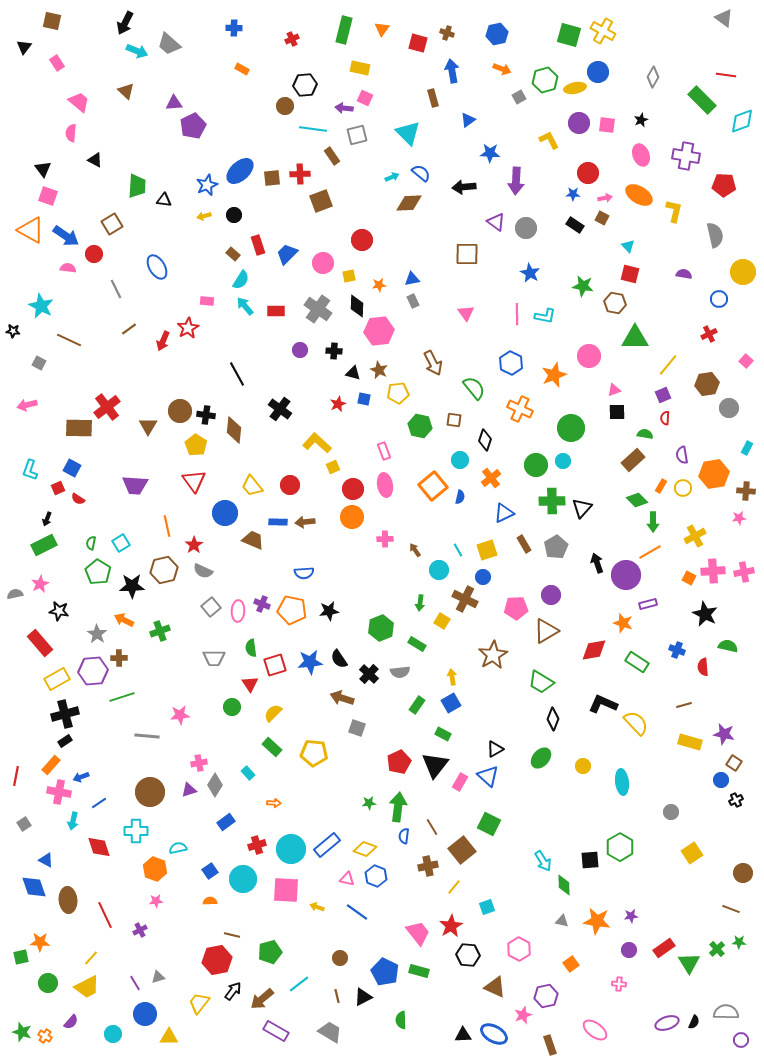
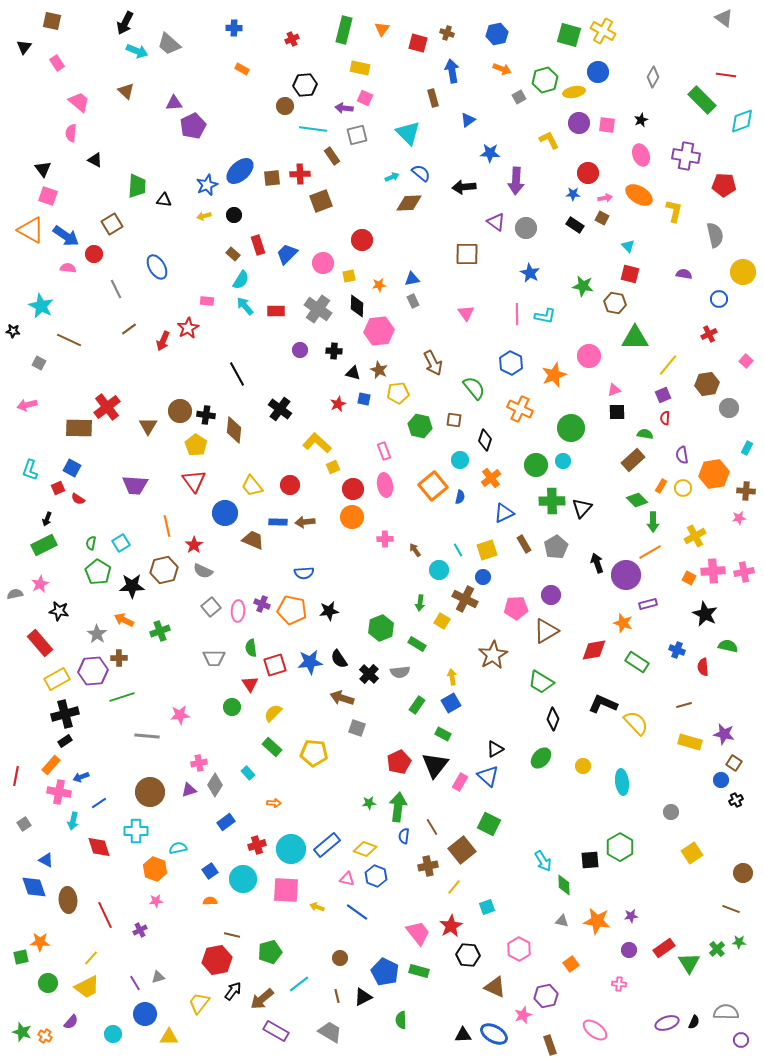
yellow ellipse at (575, 88): moved 1 px left, 4 px down
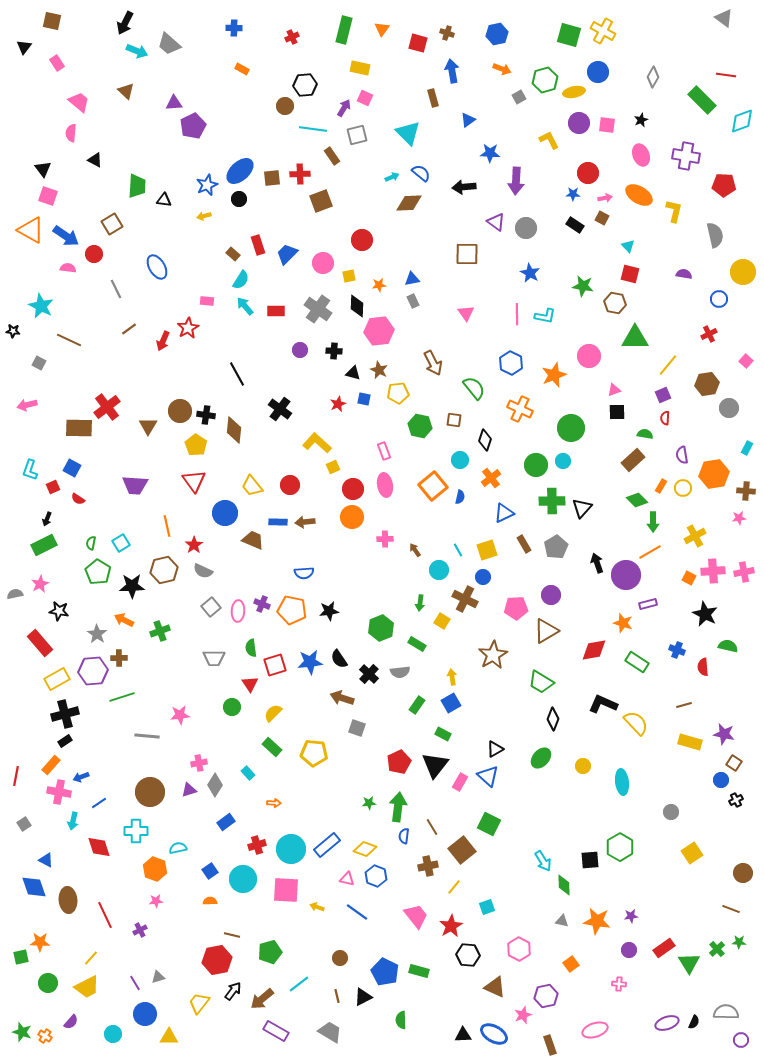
red cross at (292, 39): moved 2 px up
purple arrow at (344, 108): rotated 114 degrees clockwise
black circle at (234, 215): moved 5 px right, 16 px up
red square at (58, 488): moved 5 px left, 1 px up
pink trapezoid at (418, 933): moved 2 px left, 17 px up
pink ellipse at (595, 1030): rotated 55 degrees counterclockwise
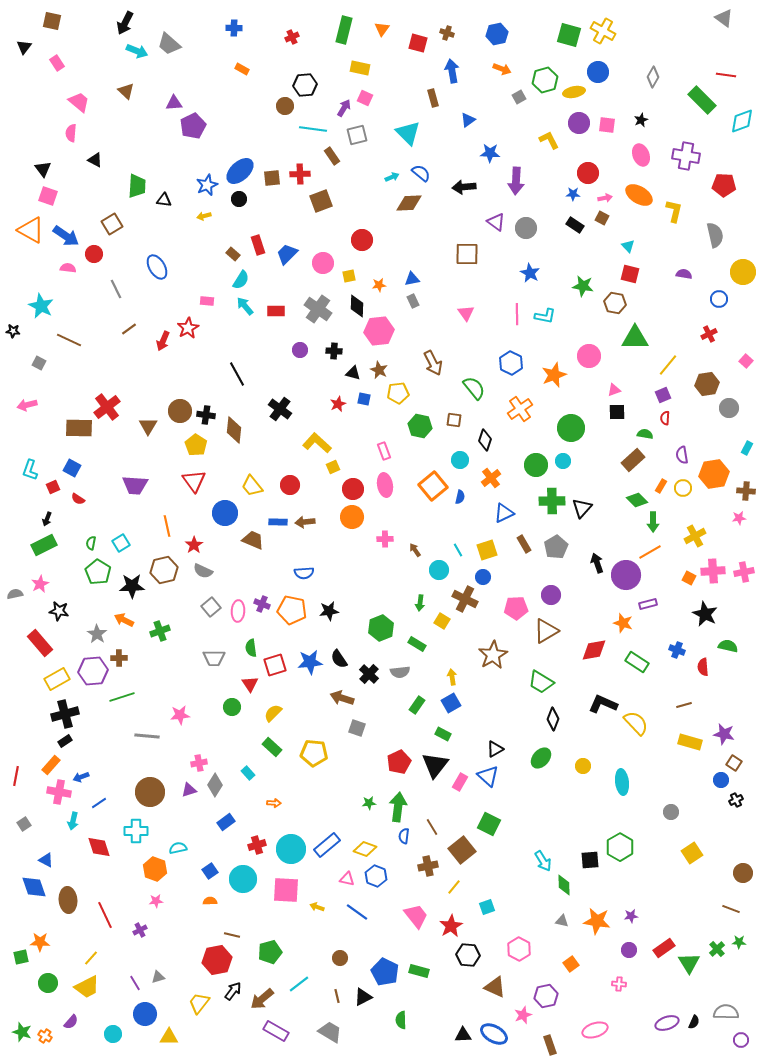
orange cross at (520, 409): rotated 30 degrees clockwise
